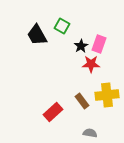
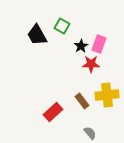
gray semicircle: rotated 40 degrees clockwise
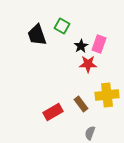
black trapezoid: rotated 10 degrees clockwise
red star: moved 3 px left
brown rectangle: moved 1 px left, 3 px down
red rectangle: rotated 12 degrees clockwise
gray semicircle: rotated 120 degrees counterclockwise
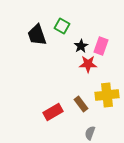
pink rectangle: moved 2 px right, 2 px down
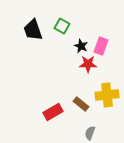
black trapezoid: moved 4 px left, 5 px up
black star: rotated 16 degrees counterclockwise
brown rectangle: rotated 14 degrees counterclockwise
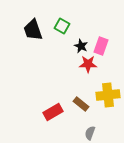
yellow cross: moved 1 px right
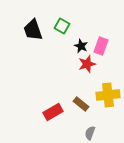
red star: moved 1 px left; rotated 18 degrees counterclockwise
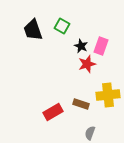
brown rectangle: rotated 21 degrees counterclockwise
